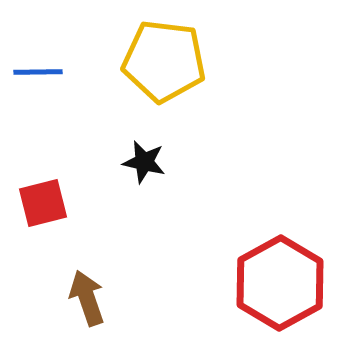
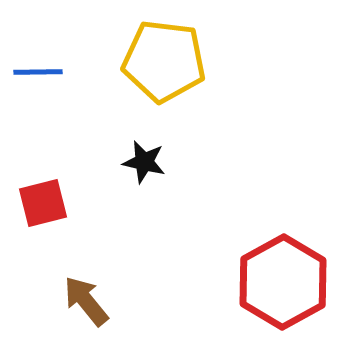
red hexagon: moved 3 px right, 1 px up
brown arrow: moved 1 px left, 3 px down; rotated 20 degrees counterclockwise
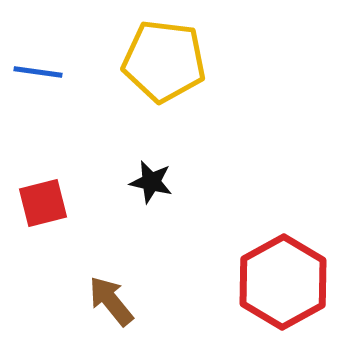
blue line: rotated 9 degrees clockwise
black star: moved 7 px right, 20 px down
brown arrow: moved 25 px right
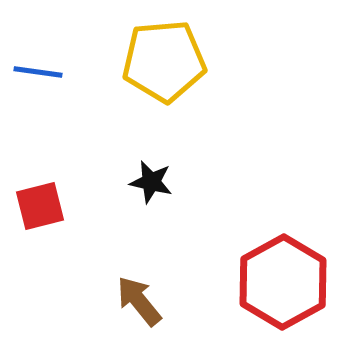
yellow pentagon: rotated 12 degrees counterclockwise
red square: moved 3 px left, 3 px down
brown arrow: moved 28 px right
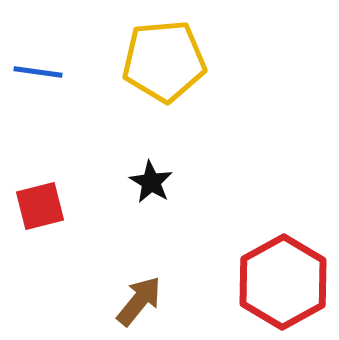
black star: rotated 18 degrees clockwise
brown arrow: rotated 78 degrees clockwise
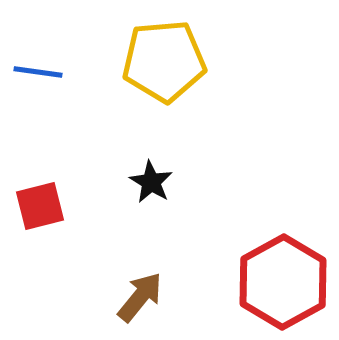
brown arrow: moved 1 px right, 4 px up
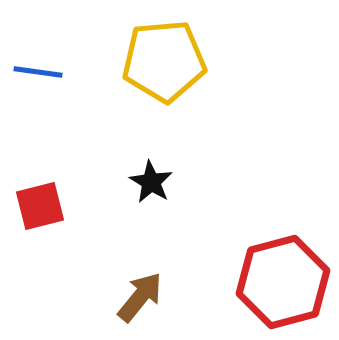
red hexagon: rotated 14 degrees clockwise
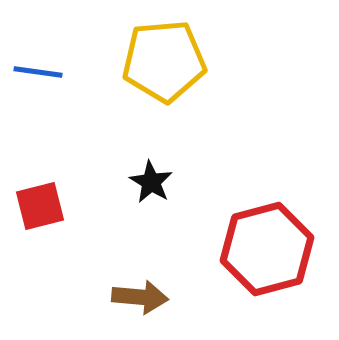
red hexagon: moved 16 px left, 33 px up
brown arrow: rotated 56 degrees clockwise
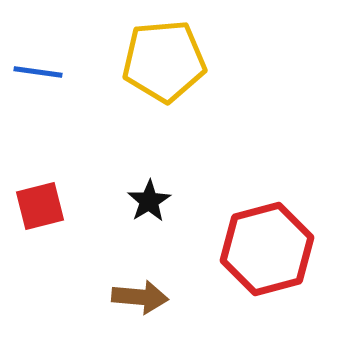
black star: moved 2 px left, 19 px down; rotated 9 degrees clockwise
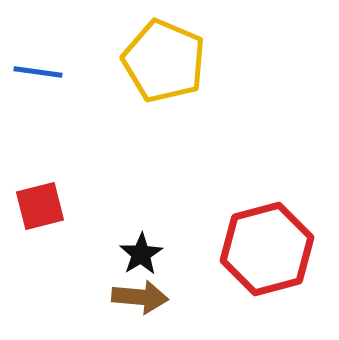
yellow pentagon: rotated 28 degrees clockwise
black star: moved 8 px left, 53 px down
